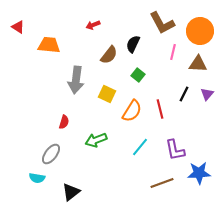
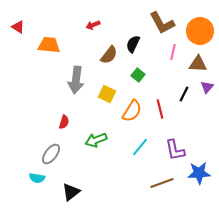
purple triangle: moved 7 px up
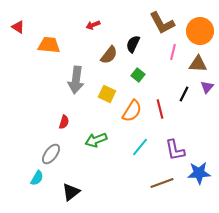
cyan semicircle: rotated 70 degrees counterclockwise
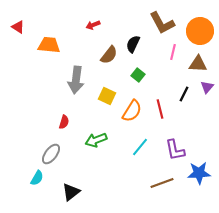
yellow square: moved 2 px down
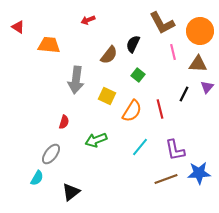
red arrow: moved 5 px left, 5 px up
pink line: rotated 28 degrees counterclockwise
brown line: moved 4 px right, 4 px up
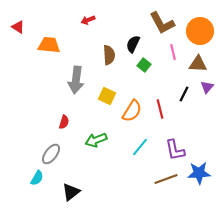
brown semicircle: rotated 42 degrees counterclockwise
green square: moved 6 px right, 10 px up
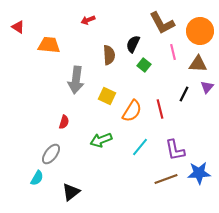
green arrow: moved 5 px right
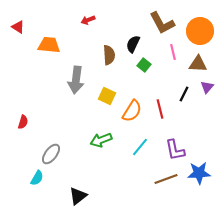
red semicircle: moved 41 px left
black triangle: moved 7 px right, 4 px down
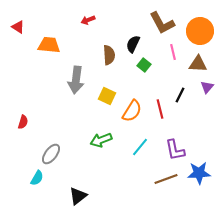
black line: moved 4 px left, 1 px down
